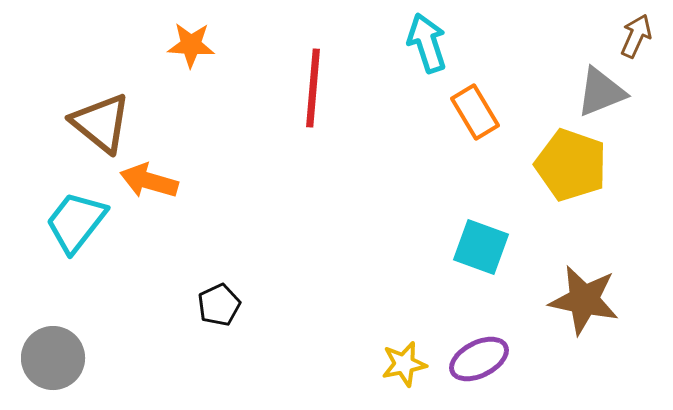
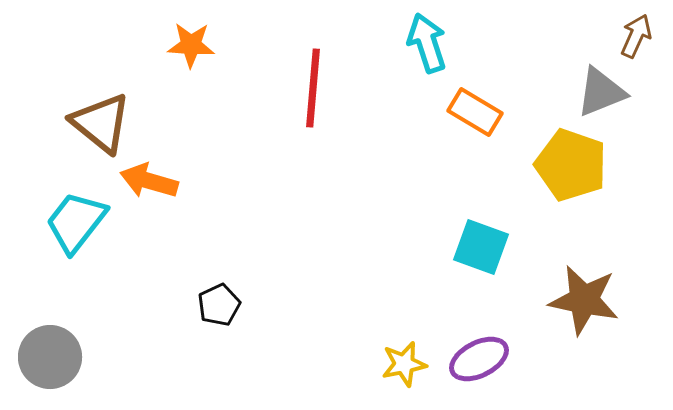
orange rectangle: rotated 28 degrees counterclockwise
gray circle: moved 3 px left, 1 px up
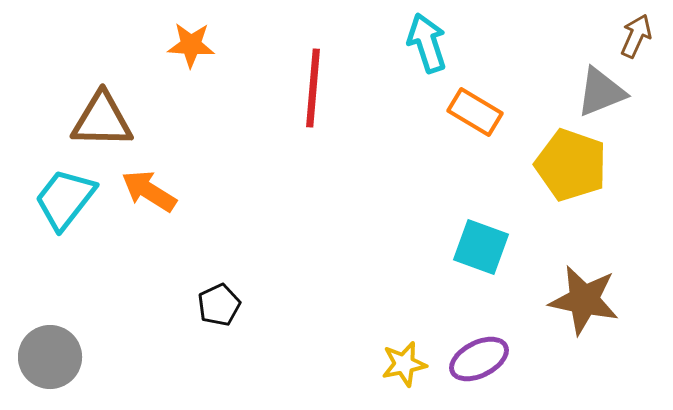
brown triangle: moved 1 px right, 3 px up; rotated 38 degrees counterclockwise
orange arrow: moved 10 px down; rotated 16 degrees clockwise
cyan trapezoid: moved 11 px left, 23 px up
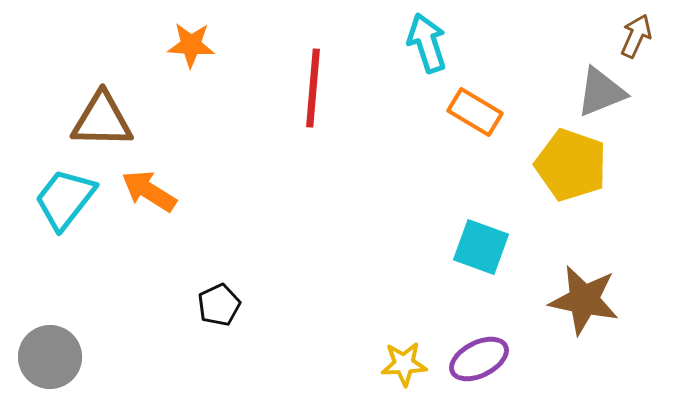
yellow star: rotated 9 degrees clockwise
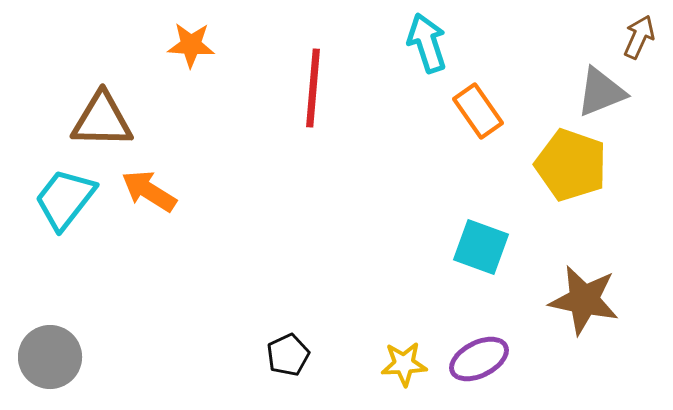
brown arrow: moved 3 px right, 1 px down
orange rectangle: moved 3 px right, 1 px up; rotated 24 degrees clockwise
black pentagon: moved 69 px right, 50 px down
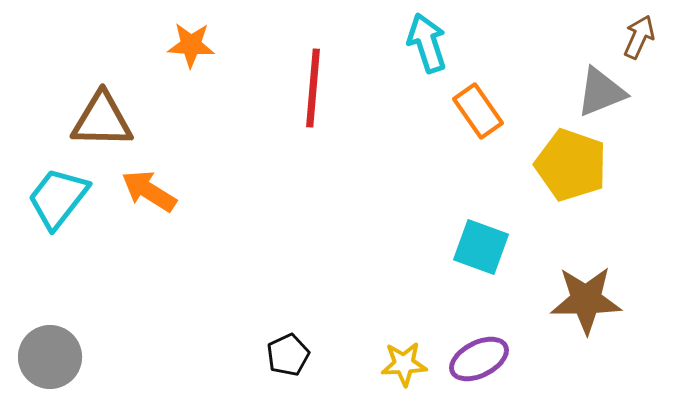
cyan trapezoid: moved 7 px left, 1 px up
brown star: moved 2 px right; rotated 12 degrees counterclockwise
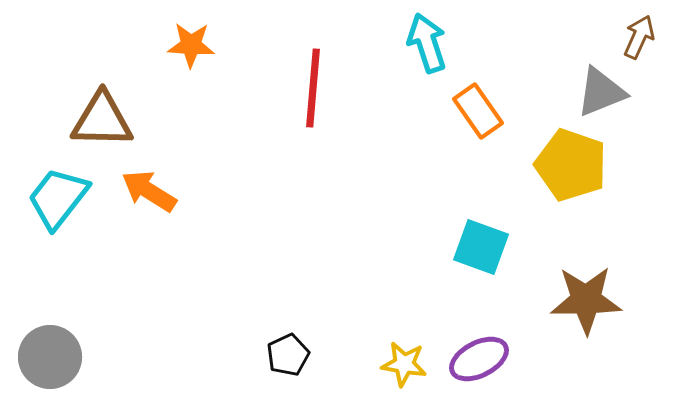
yellow star: rotated 12 degrees clockwise
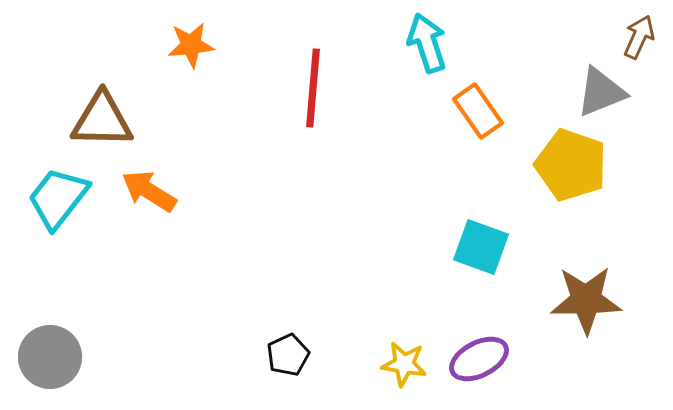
orange star: rotated 9 degrees counterclockwise
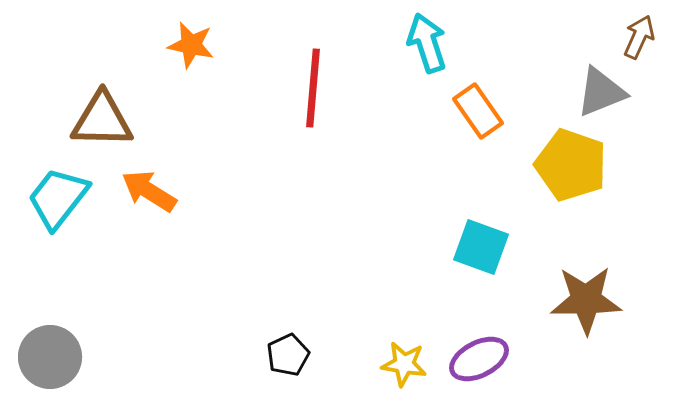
orange star: rotated 18 degrees clockwise
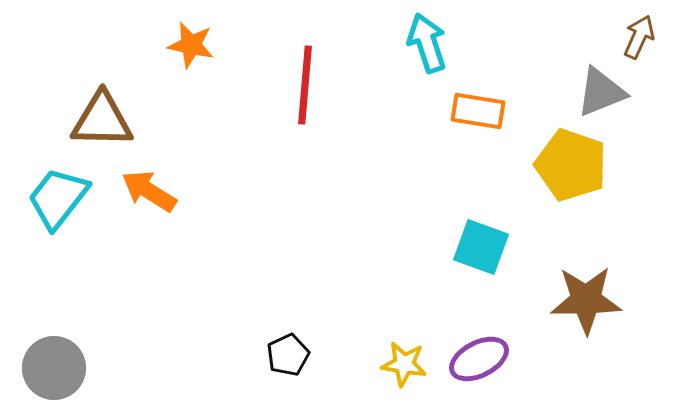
red line: moved 8 px left, 3 px up
orange rectangle: rotated 46 degrees counterclockwise
gray circle: moved 4 px right, 11 px down
